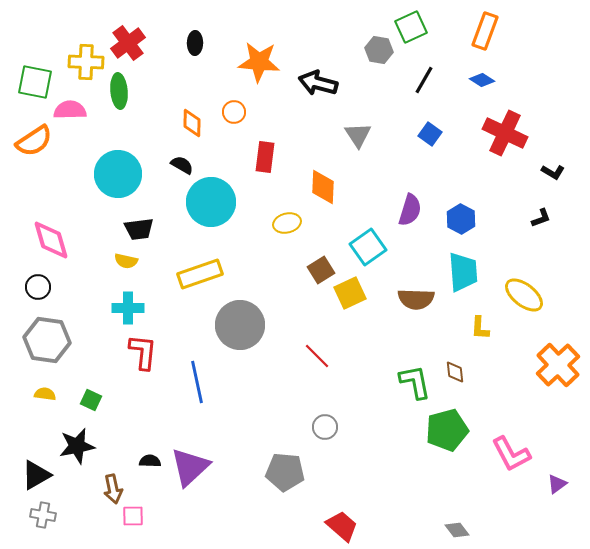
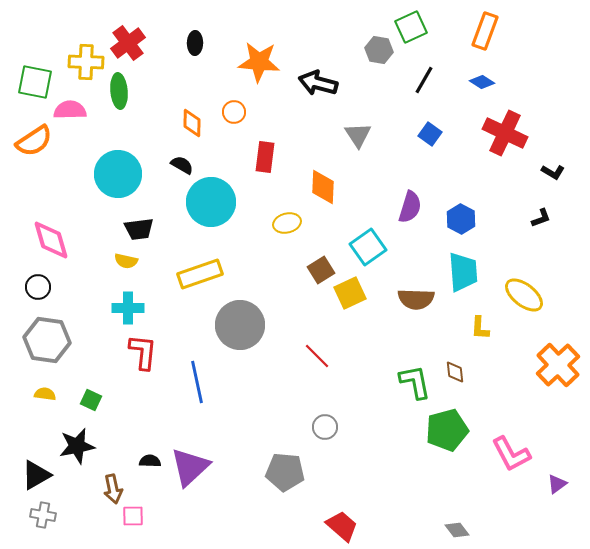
blue diamond at (482, 80): moved 2 px down
purple semicircle at (410, 210): moved 3 px up
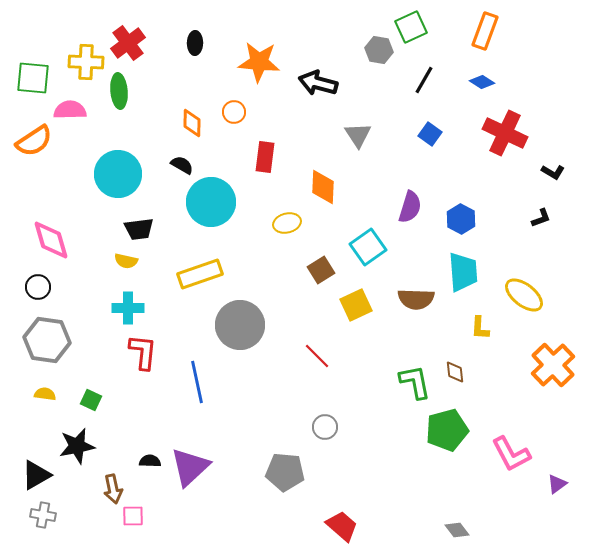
green square at (35, 82): moved 2 px left, 4 px up; rotated 6 degrees counterclockwise
yellow square at (350, 293): moved 6 px right, 12 px down
orange cross at (558, 365): moved 5 px left
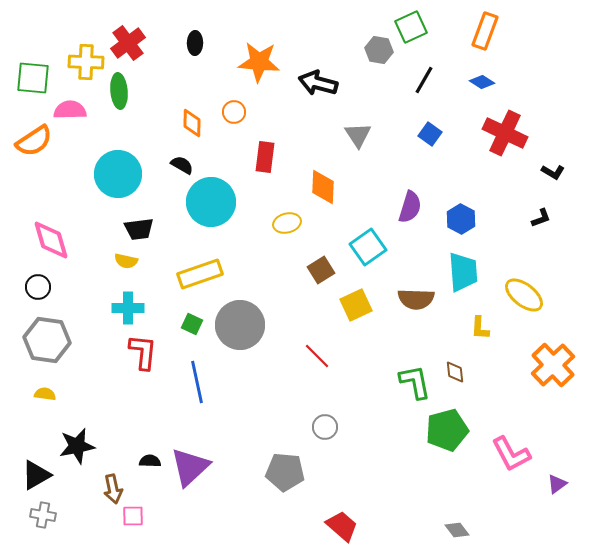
green square at (91, 400): moved 101 px right, 76 px up
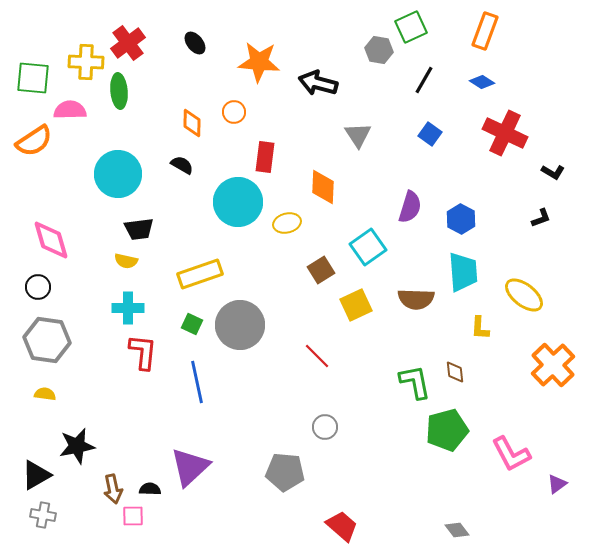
black ellipse at (195, 43): rotated 40 degrees counterclockwise
cyan circle at (211, 202): moved 27 px right
black semicircle at (150, 461): moved 28 px down
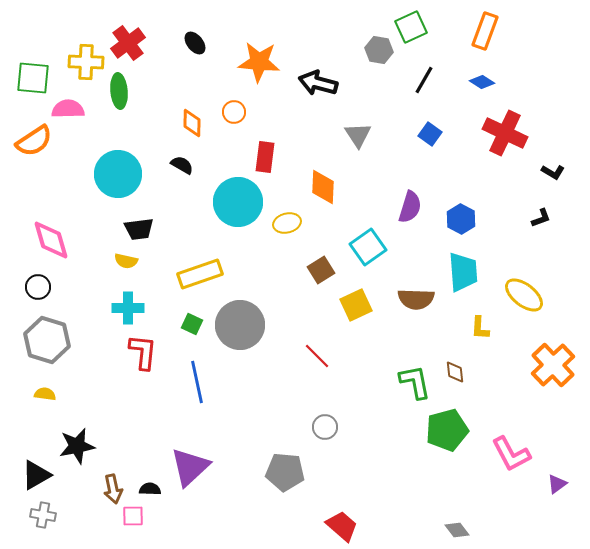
pink semicircle at (70, 110): moved 2 px left, 1 px up
gray hexagon at (47, 340): rotated 9 degrees clockwise
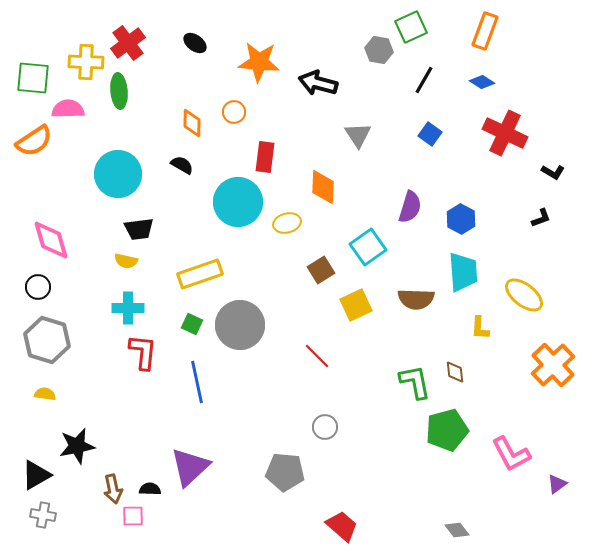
black ellipse at (195, 43): rotated 15 degrees counterclockwise
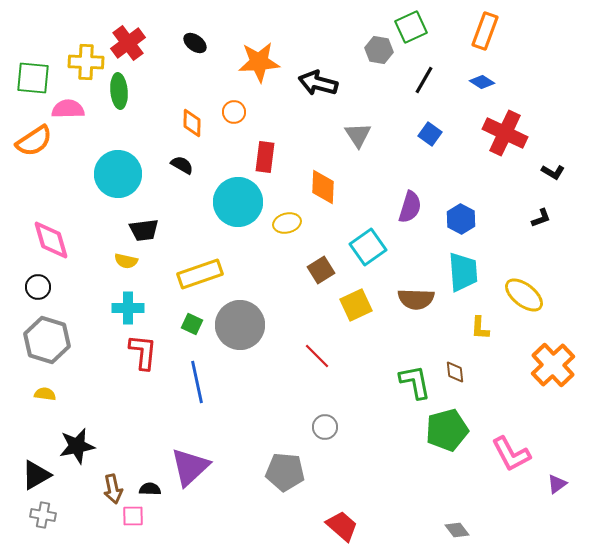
orange star at (259, 62): rotated 9 degrees counterclockwise
black trapezoid at (139, 229): moved 5 px right, 1 px down
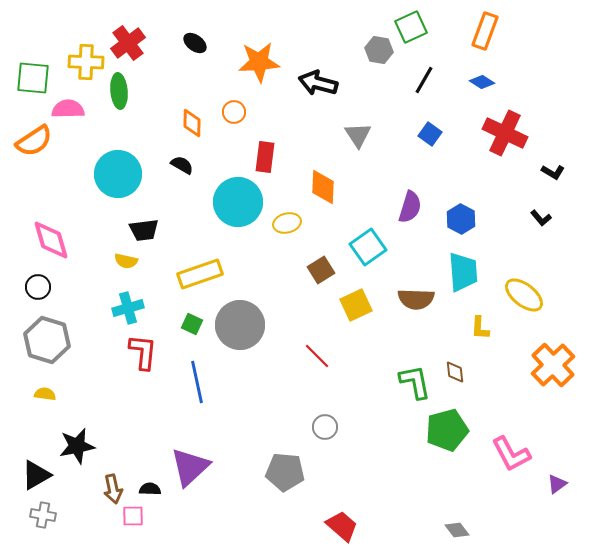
black L-shape at (541, 218): rotated 70 degrees clockwise
cyan cross at (128, 308): rotated 16 degrees counterclockwise
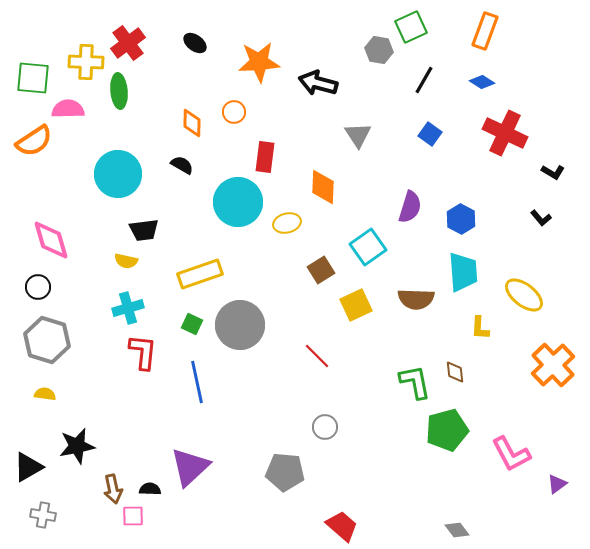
black triangle at (36, 475): moved 8 px left, 8 px up
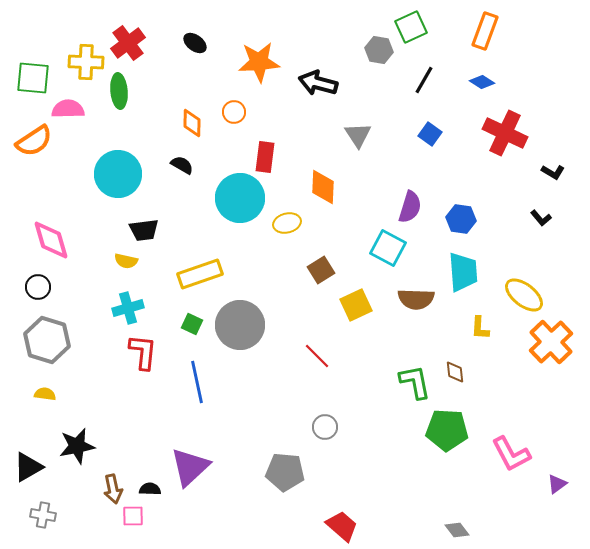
cyan circle at (238, 202): moved 2 px right, 4 px up
blue hexagon at (461, 219): rotated 20 degrees counterclockwise
cyan square at (368, 247): moved 20 px right, 1 px down; rotated 27 degrees counterclockwise
orange cross at (553, 365): moved 2 px left, 23 px up
green pentagon at (447, 430): rotated 18 degrees clockwise
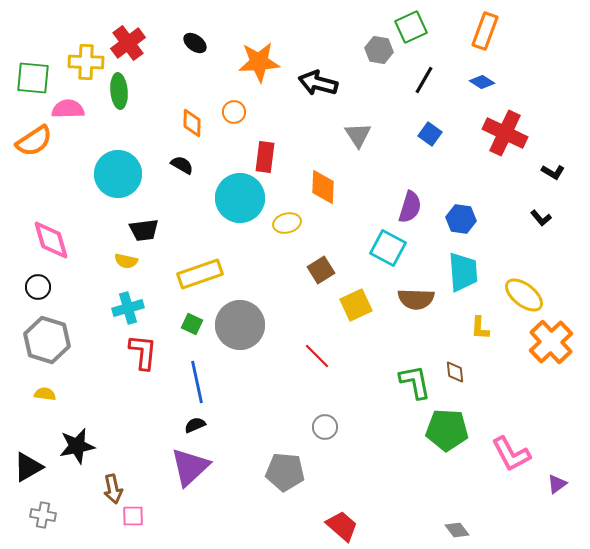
black semicircle at (150, 489): moved 45 px right, 64 px up; rotated 25 degrees counterclockwise
